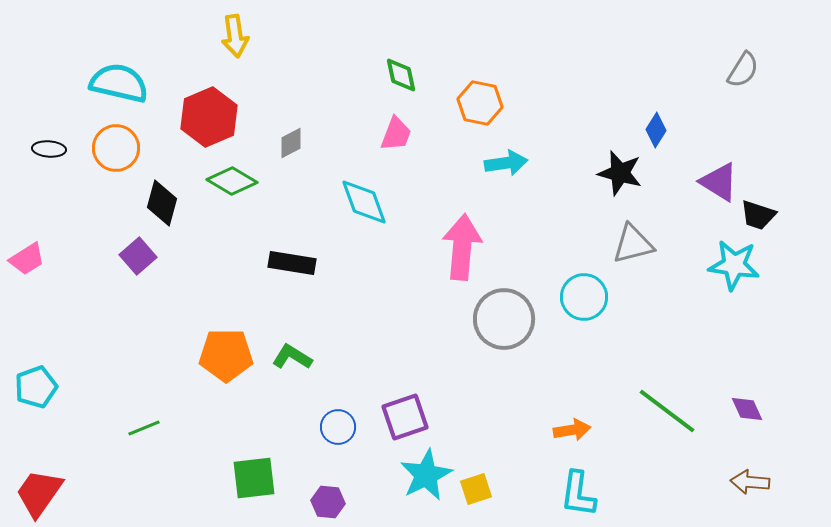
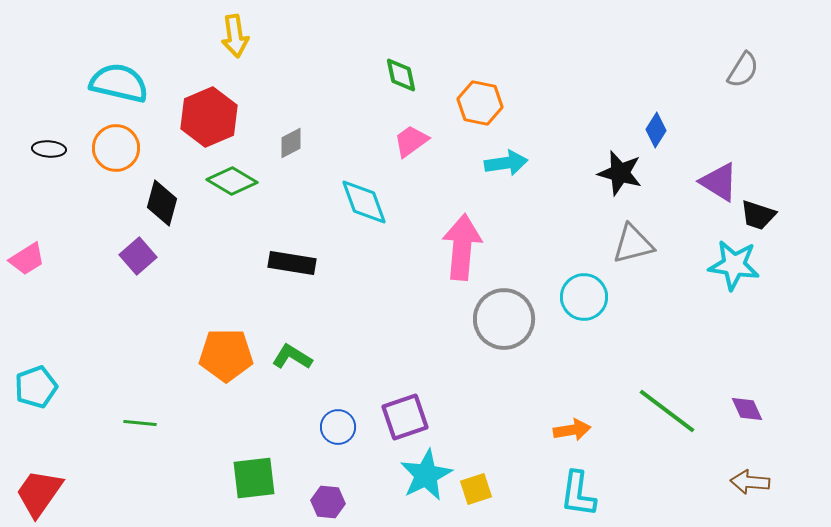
pink trapezoid at (396, 134): moved 15 px right, 7 px down; rotated 147 degrees counterclockwise
green line at (144, 428): moved 4 px left, 5 px up; rotated 28 degrees clockwise
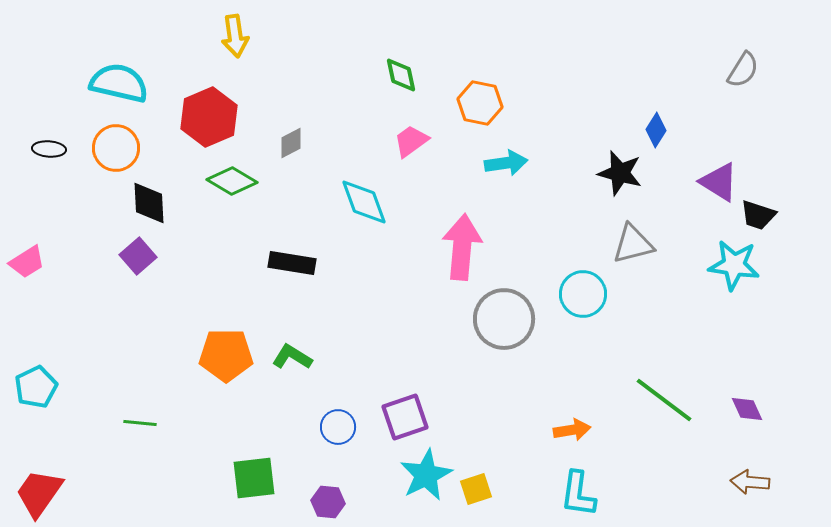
black diamond at (162, 203): moved 13 px left; rotated 18 degrees counterclockwise
pink trapezoid at (27, 259): moved 3 px down
cyan circle at (584, 297): moved 1 px left, 3 px up
cyan pentagon at (36, 387): rotated 6 degrees counterclockwise
green line at (667, 411): moved 3 px left, 11 px up
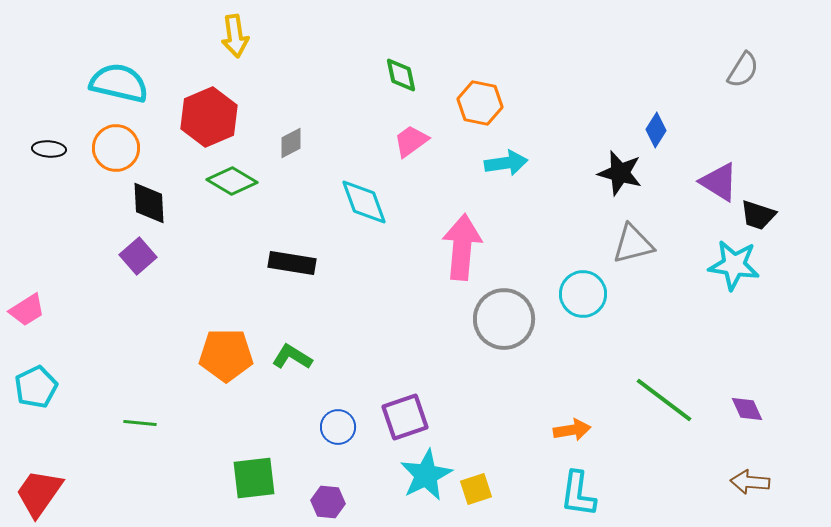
pink trapezoid at (27, 262): moved 48 px down
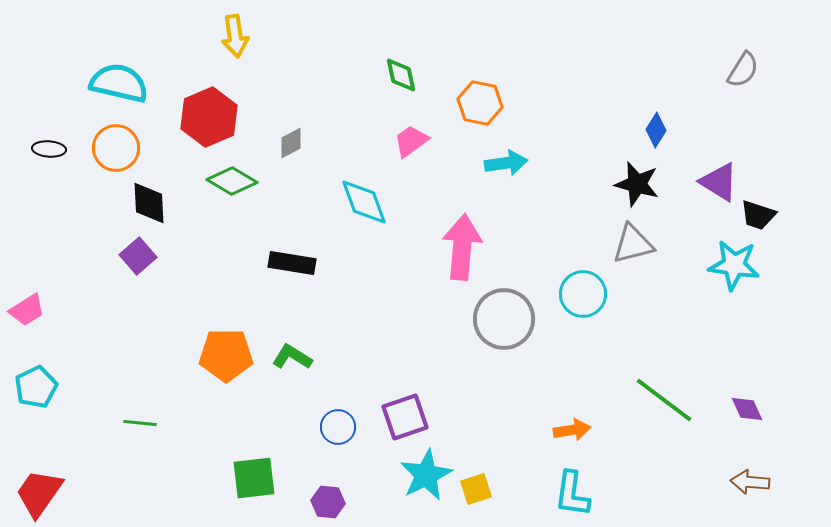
black star at (620, 173): moved 17 px right, 11 px down
cyan L-shape at (578, 494): moved 6 px left
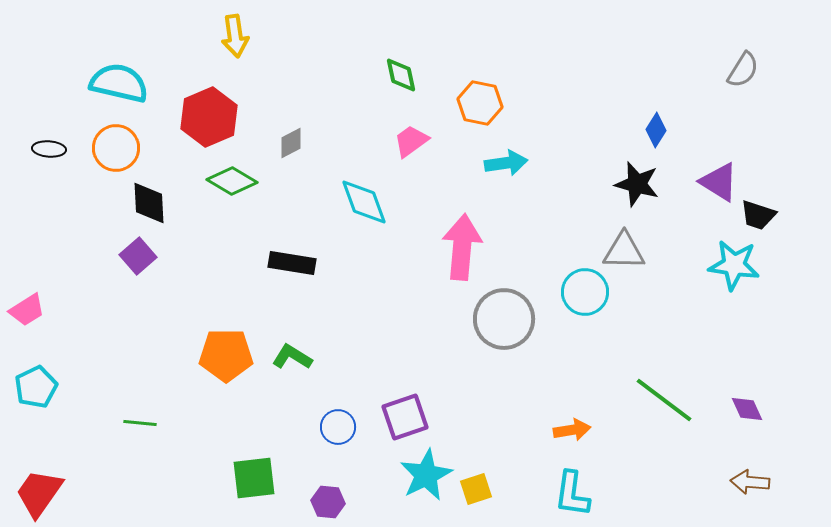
gray triangle at (633, 244): moved 9 px left, 7 px down; rotated 15 degrees clockwise
cyan circle at (583, 294): moved 2 px right, 2 px up
